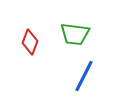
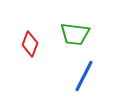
red diamond: moved 2 px down
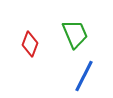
green trapezoid: rotated 120 degrees counterclockwise
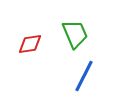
red diamond: rotated 60 degrees clockwise
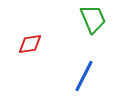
green trapezoid: moved 18 px right, 15 px up
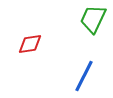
green trapezoid: rotated 132 degrees counterclockwise
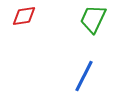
red diamond: moved 6 px left, 28 px up
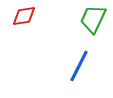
blue line: moved 5 px left, 10 px up
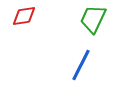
blue line: moved 2 px right, 1 px up
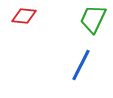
red diamond: rotated 15 degrees clockwise
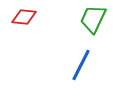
red diamond: moved 1 px down
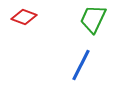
red diamond: rotated 15 degrees clockwise
